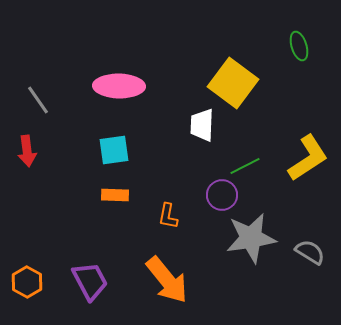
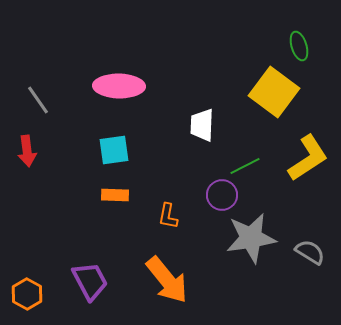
yellow square: moved 41 px right, 9 px down
orange hexagon: moved 12 px down
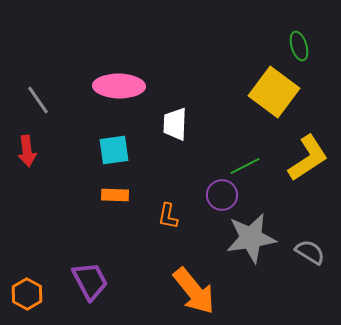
white trapezoid: moved 27 px left, 1 px up
orange arrow: moved 27 px right, 11 px down
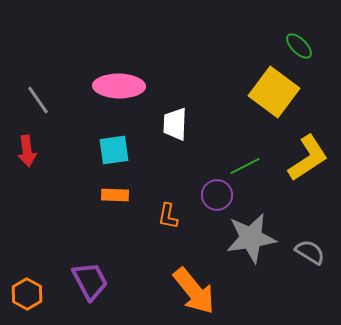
green ellipse: rotated 28 degrees counterclockwise
purple circle: moved 5 px left
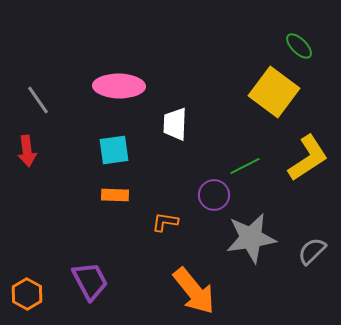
purple circle: moved 3 px left
orange L-shape: moved 3 px left, 6 px down; rotated 88 degrees clockwise
gray semicircle: moved 2 px right, 1 px up; rotated 76 degrees counterclockwise
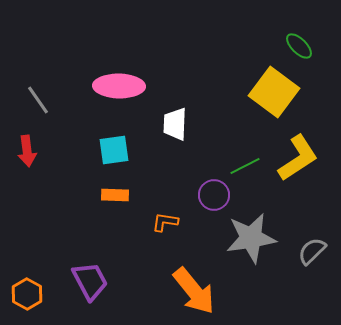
yellow L-shape: moved 10 px left
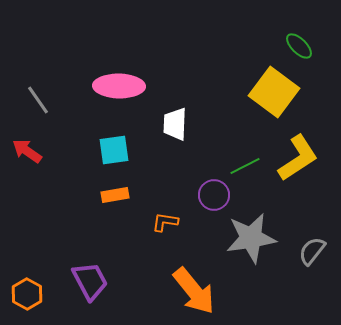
red arrow: rotated 132 degrees clockwise
orange rectangle: rotated 12 degrees counterclockwise
gray semicircle: rotated 8 degrees counterclockwise
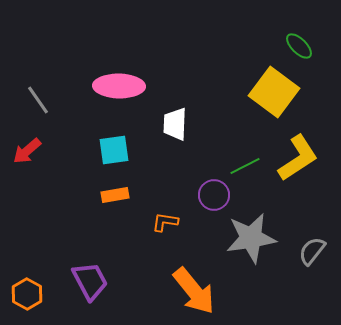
red arrow: rotated 76 degrees counterclockwise
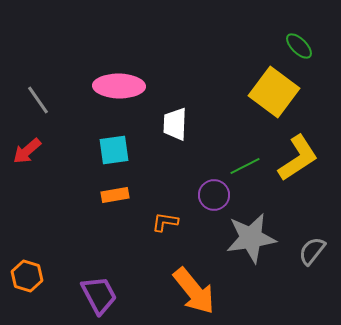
purple trapezoid: moved 9 px right, 14 px down
orange hexagon: moved 18 px up; rotated 12 degrees counterclockwise
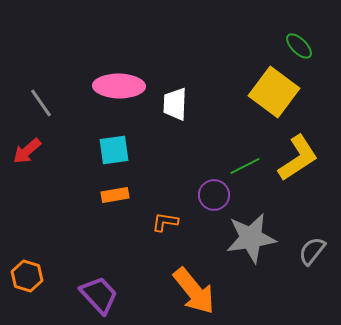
gray line: moved 3 px right, 3 px down
white trapezoid: moved 20 px up
purple trapezoid: rotated 15 degrees counterclockwise
